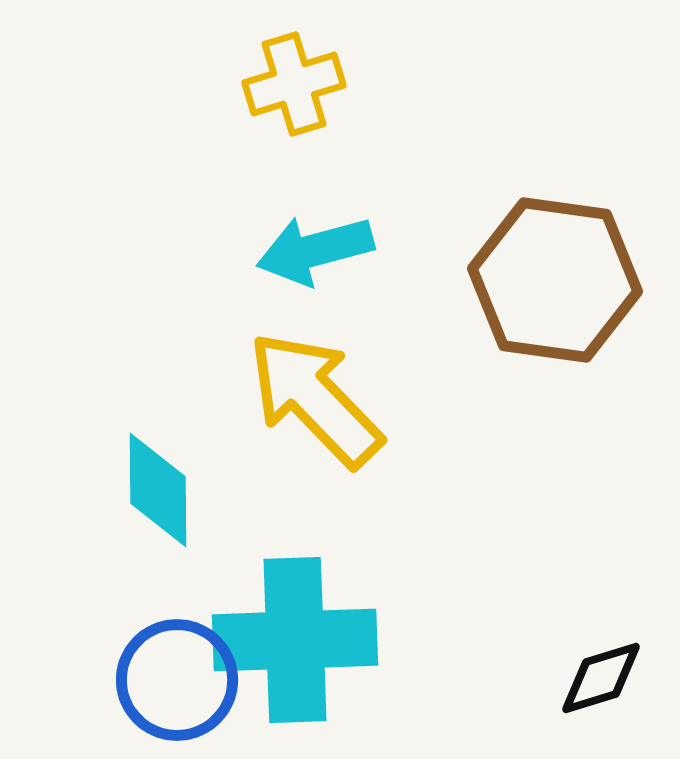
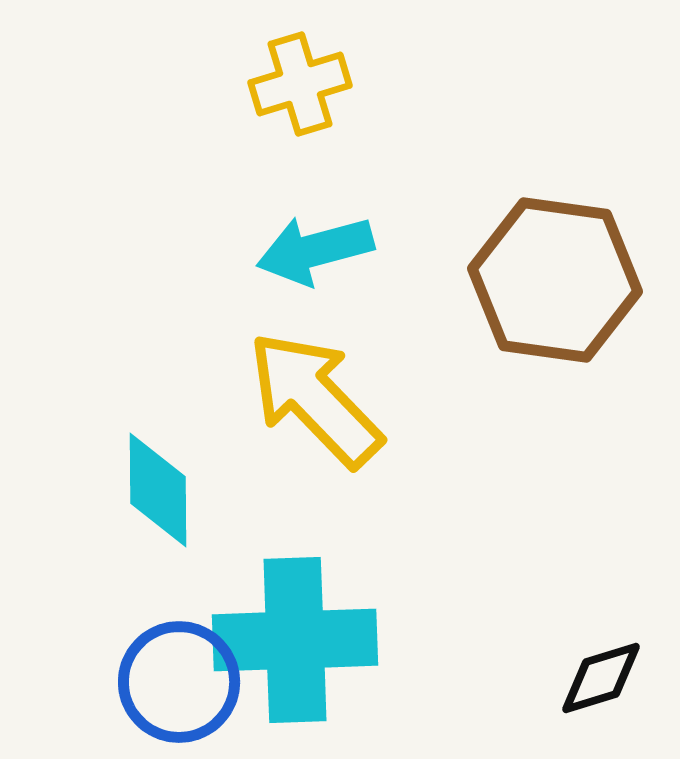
yellow cross: moved 6 px right
blue circle: moved 2 px right, 2 px down
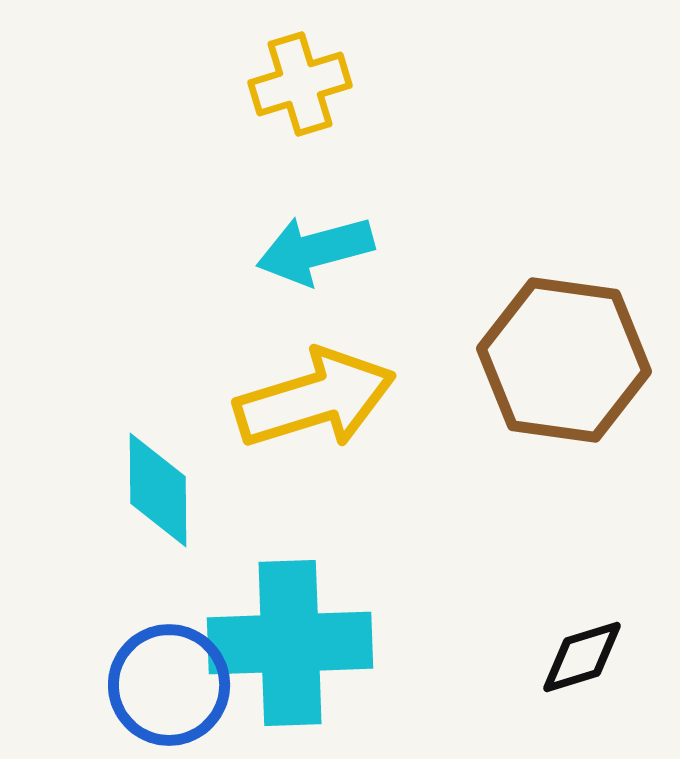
brown hexagon: moved 9 px right, 80 px down
yellow arrow: rotated 117 degrees clockwise
cyan cross: moved 5 px left, 3 px down
black diamond: moved 19 px left, 21 px up
blue circle: moved 10 px left, 3 px down
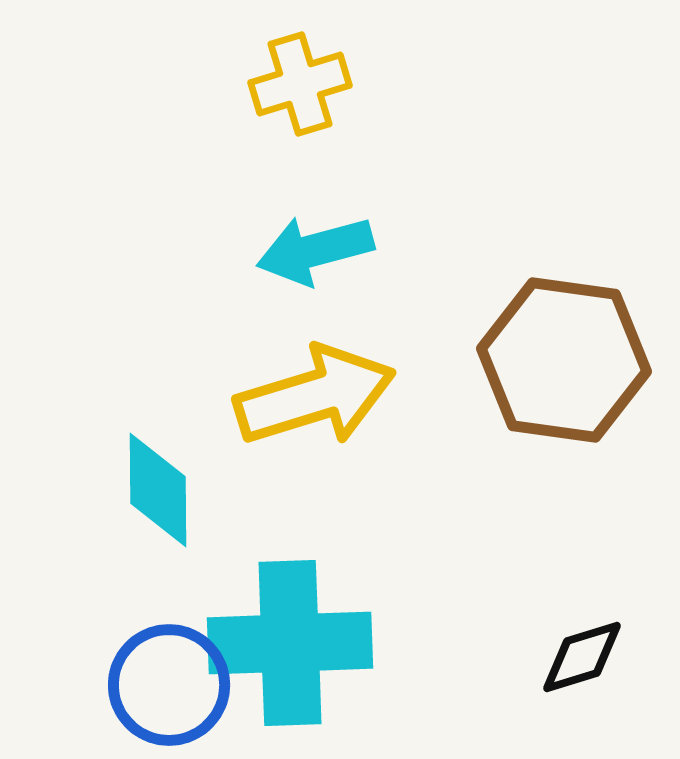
yellow arrow: moved 3 px up
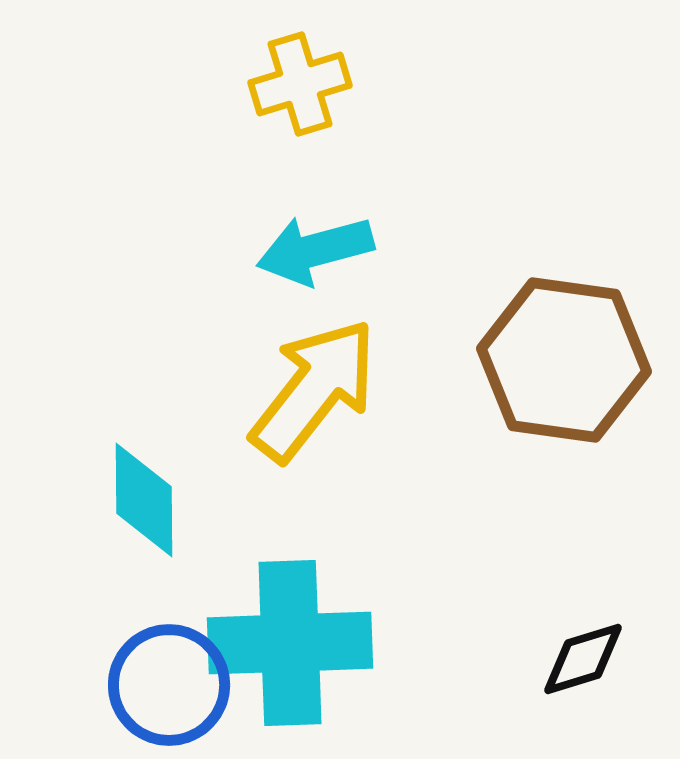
yellow arrow: moved 1 px left, 6 px up; rotated 35 degrees counterclockwise
cyan diamond: moved 14 px left, 10 px down
black diamond: moved 1 px right, 2 px down
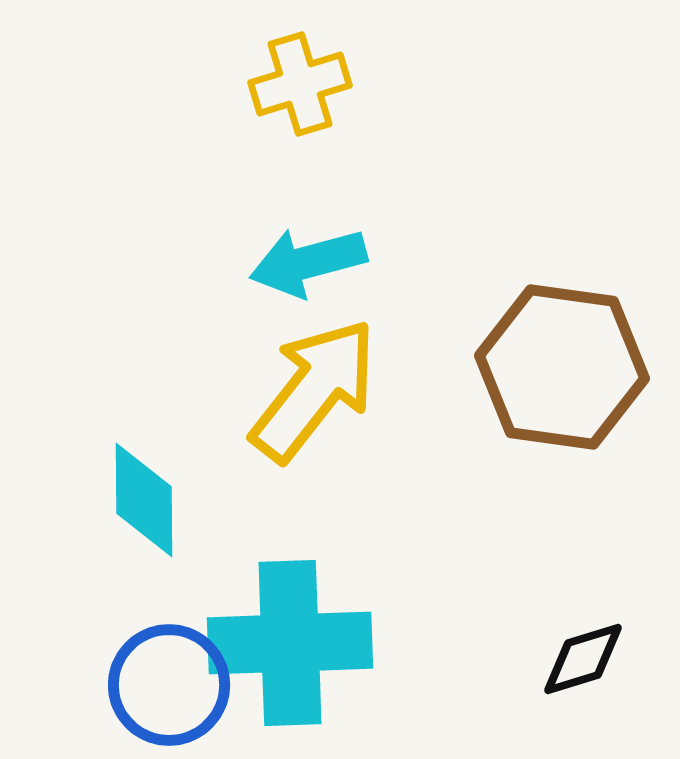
cyan arrow: moved 7 px left, 12 px down
brown hexagon: moved 2 px left, 7 px down
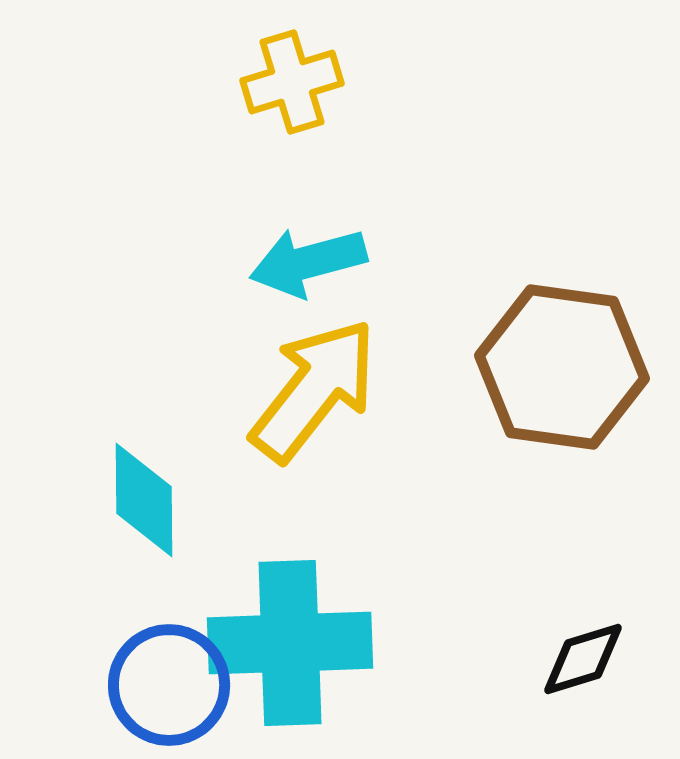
yellow cross: moved 8 px left, 2 px up
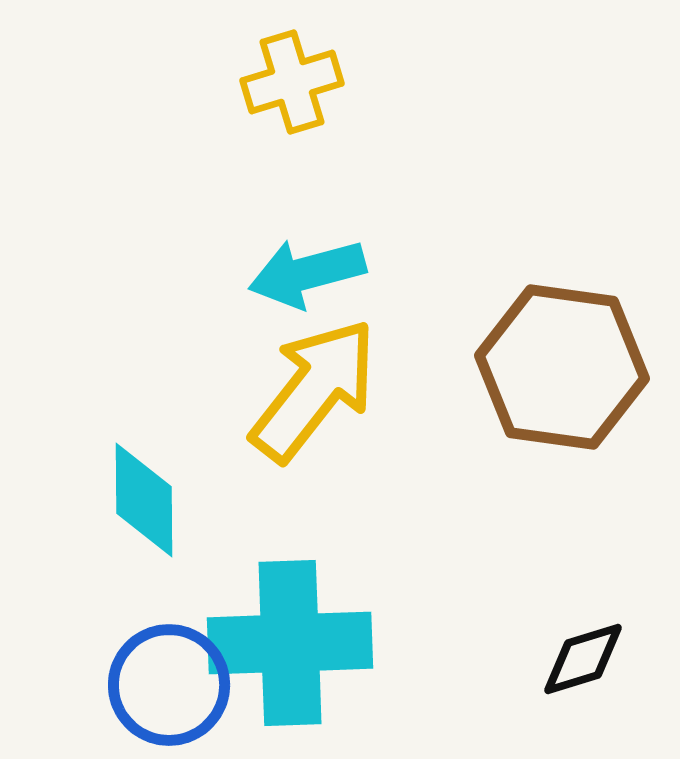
cyan arrow: moved 1 px left, 11 px down
